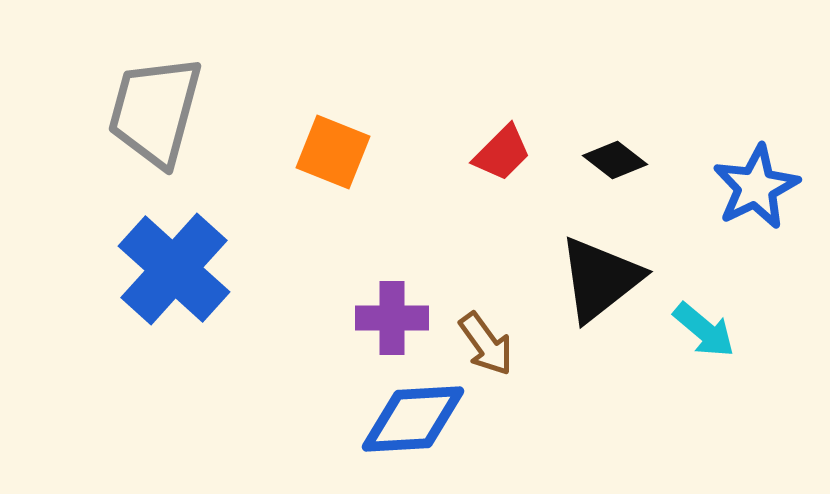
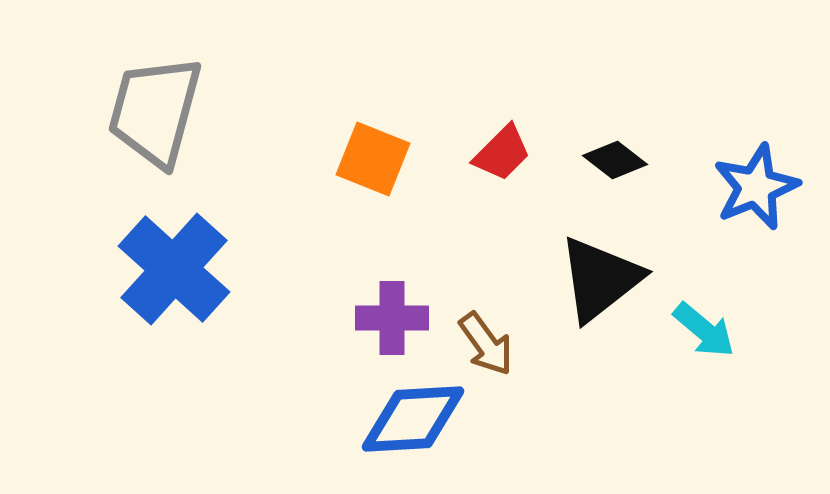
orange square: moved 40 px right, 7 px down
blue star: rotated 4 degrees clockwise
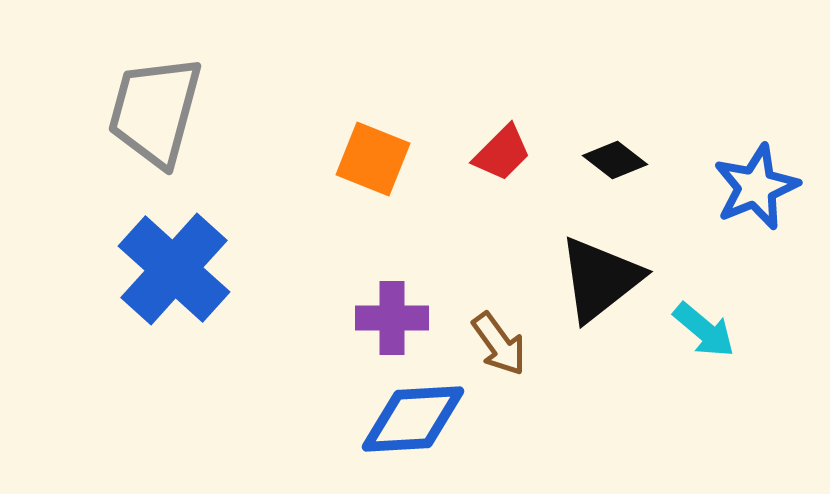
brown arrow: moved 13 px right
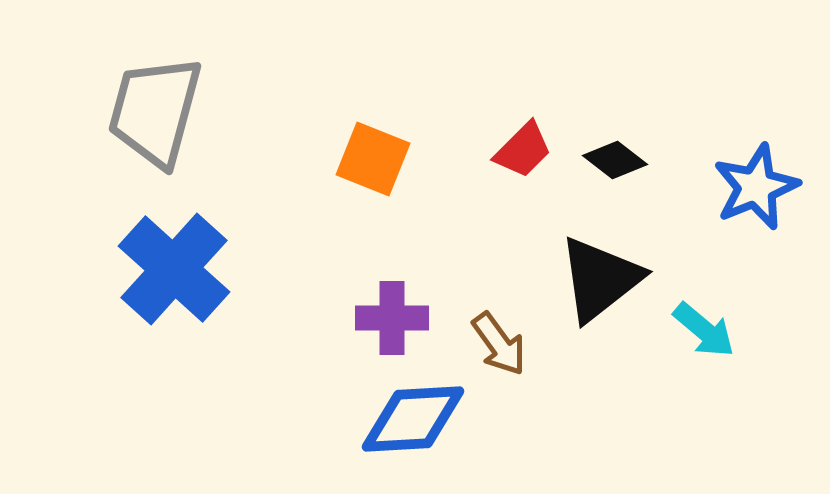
red trapezoid: moved 21 px right, 3 px up
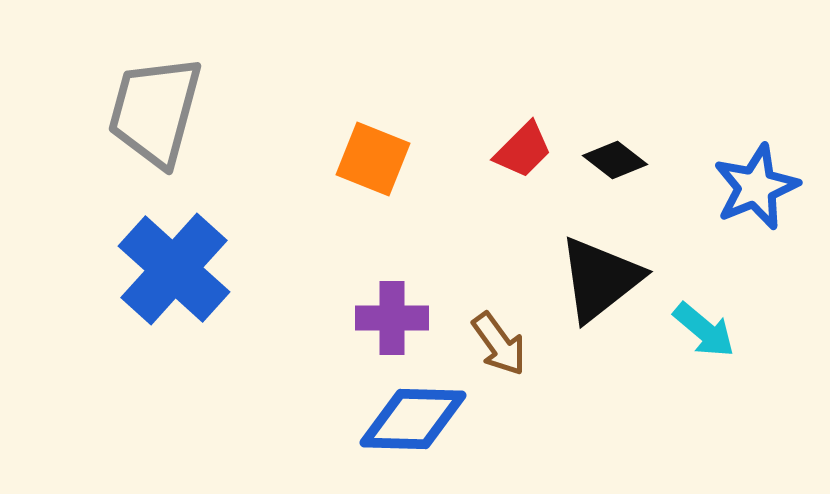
blue diamond: rotated 5 degrees clockwise
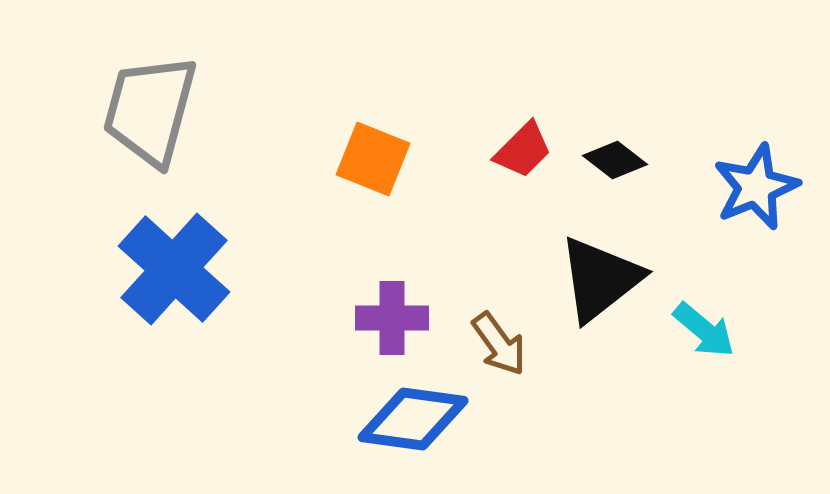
gray trapezoid: moved 5 px left, 1 px up
blue diamond: rotated 6 degrees clockwise
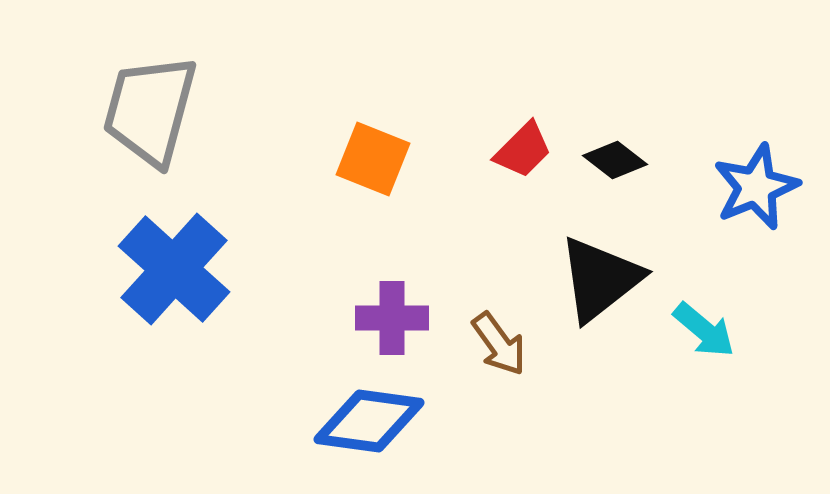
blue diamond: moved 44 px left, 2 px down
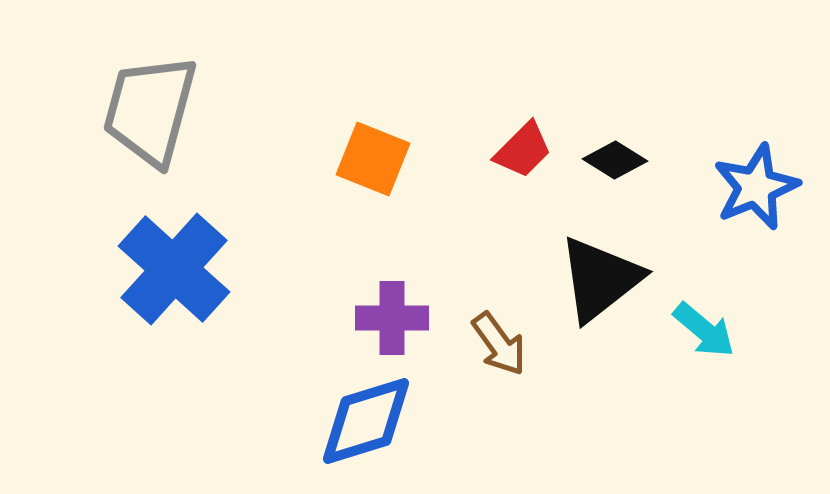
black diamond: rotated 6 degrees counterclockwise
blue diamond: moved 3 px left; rotated 25 degrees counterclockwise
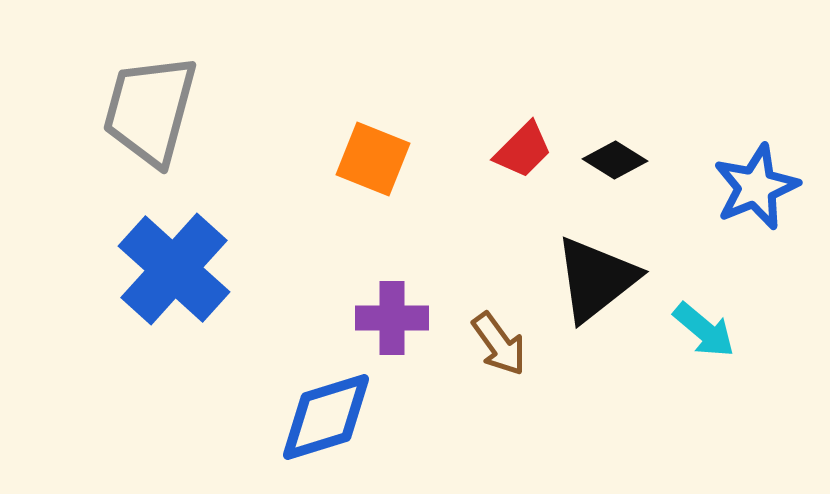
black triangle: moved 4 px left
blue diamond: moved 40 px left, 4 px up
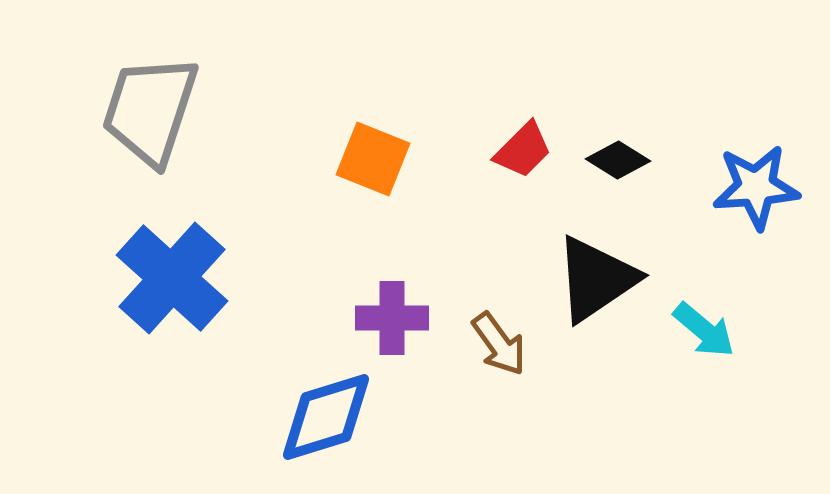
gray trapezoid: rotated 3 degrees clockwise
black diamond: moved 3 px right
blue star: rotated 18 degrees clockwise
blue cross: moved 2 px left, 9 px down
black triangle: rotated 4 degrees clockwise
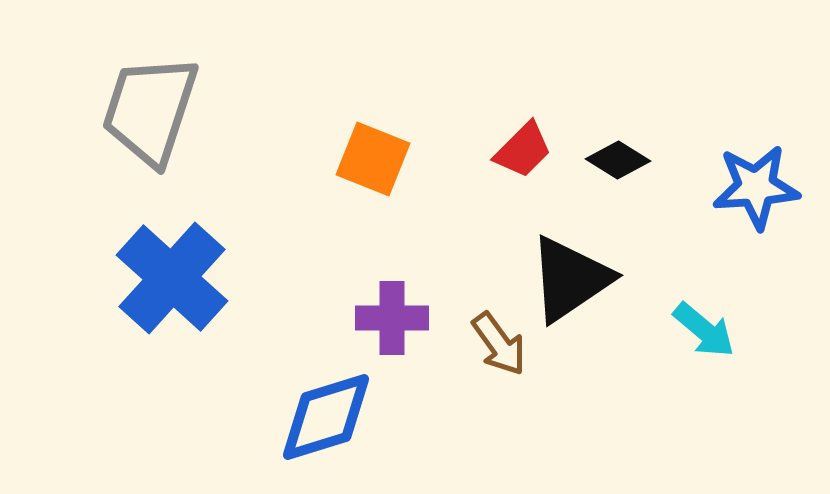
black triangle: moved 26 px left
